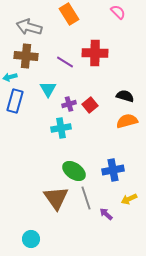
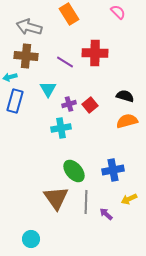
green ellipse: rotated 15 degrees clockwise
gray line: moved 4 px down; rotated 20 degrees clockwise
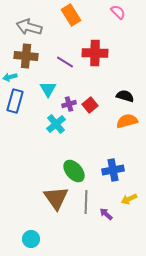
orange rectangle: moved 2 px right, 1 px down
cyan cross: moved 5 px left, 4 px up; rotated 30 degrees counterclockwise
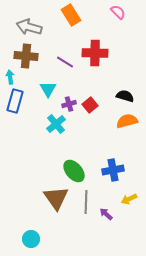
cyan arrow: rotated 96 degrees clockwise
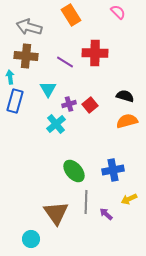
brown triangle: moved 15 px down
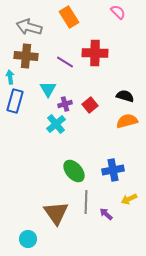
orange rectangle: moved 2 px left, 2 px down
purple cross: moved 4 px left
cyan circle: moved 3 px left
